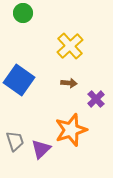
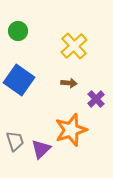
green circle: moved 5 px left, 18 px down
yellow cross: moved 4 px right
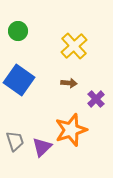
purple triangle: moved 1 px right, 2 px up
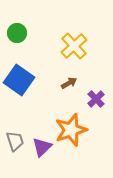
green circle: moved 1 px left, 2 px down
brown arrow: rotated 35 degrees counterclockwise
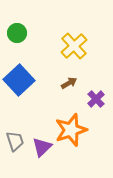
blue square: rotated 12 degrees clockwise
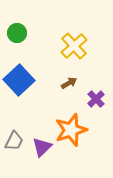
gray trapezoid: moved 1 px left; rotated 45 degrees clockwise
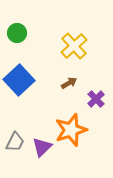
gray trapezoid: moved 1 px right, 1 px down
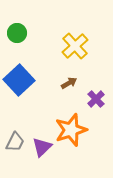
yellow cross: moved 1 px right
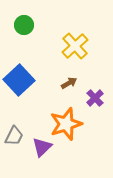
green circle: moved 7 px right, 8 px up
purple cross: moved 1 px left, 1 px up
orange star: moved 5 px left, 6 px up
gray trapezoid: moved 1 px left, 6 px up
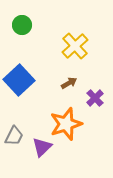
green circle: moved 2 px left
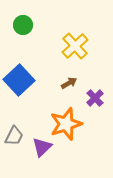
green circle: moved 1 px right
